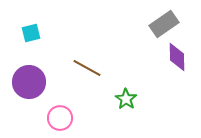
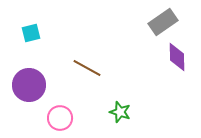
gray rectangle: moved 1 px left, 2 px up
purple circle: moved 3 px down
green star: moved 6 px left, 13 px down; rotated 15 degrees counterclockwise
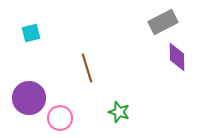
gray rectangle: rotated 8 degrees clockwise
brown line: rotated 44 degrees clockwise
purple circle: moved 13 px down
green star: moved 1 px left
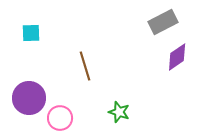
cyan square: rotated 12 degrees clockwise
purple diamond: rotated 56 degrees clockwise
brown line: moved 2 px left, 2 px up
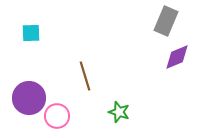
gray rectangle: moved 3 px right, 1 px up; rotated 40 degrees counterclockwise
purple diamond: rotated 12 degrees clockwise
brown line: moved 10 px down
pink circle: moved 3 px left, 2 px up
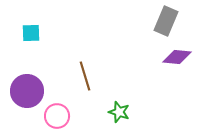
purple diamond: rotated 28 degrees clockwise
purple circle: moved 2 px left, 7 px up
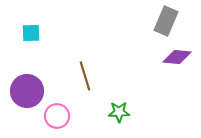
green star: rotated 20 degrees counterclockwise
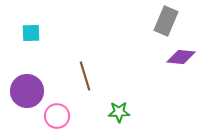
purple diamond: moved 4 px right
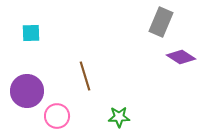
gray rectangle: moved 5 px left, 1 px down
purple diamond: rotated 28 degrees clockwise
green star: moved 5 px down
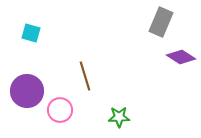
cyan square: rotated 18 degrees clockwise
pink circle: moved 3 px right, 6 px up
